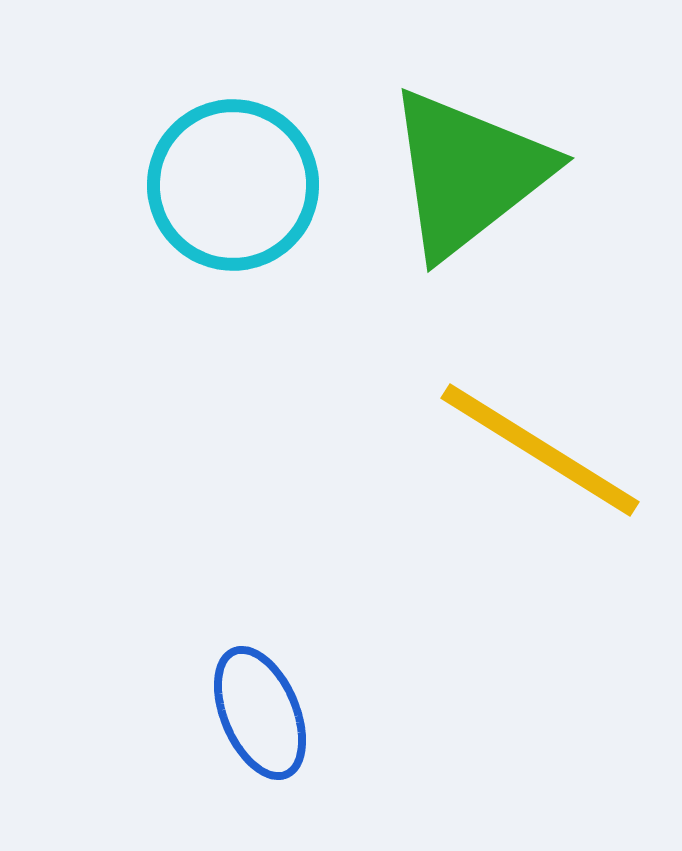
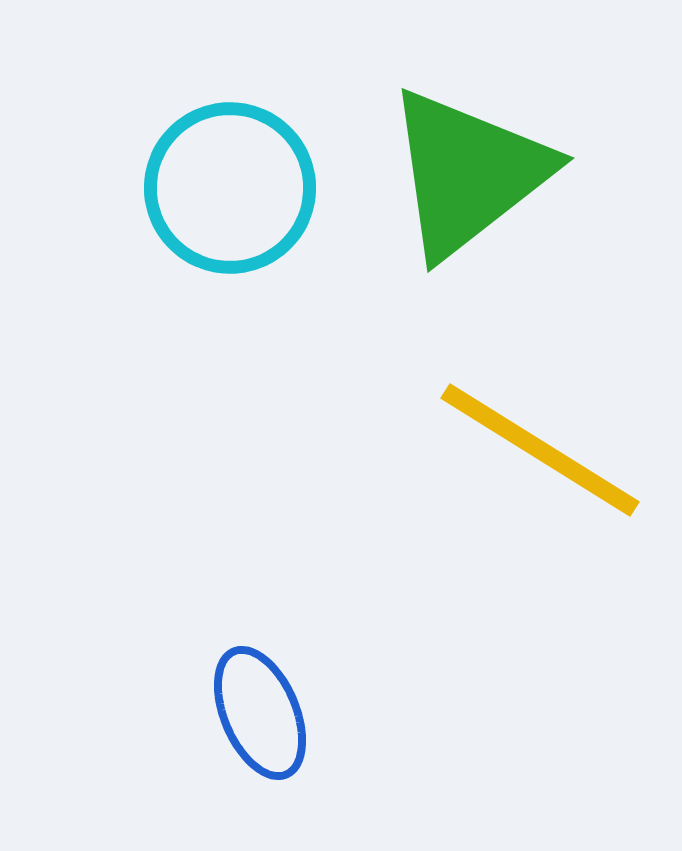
cyan circle: moved 3 px left, 3 px down
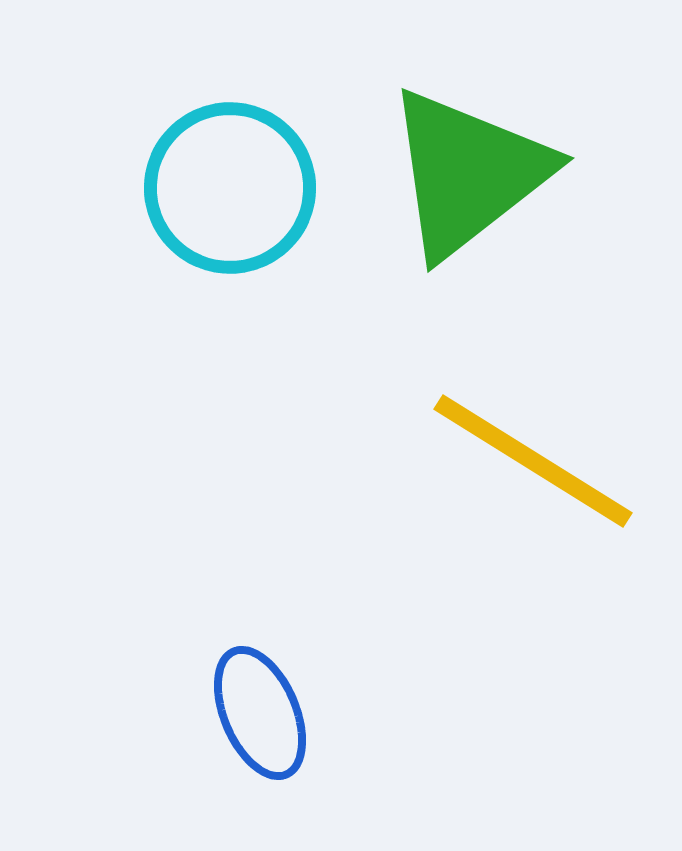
yellow line: moved 7 px left, 11 px down
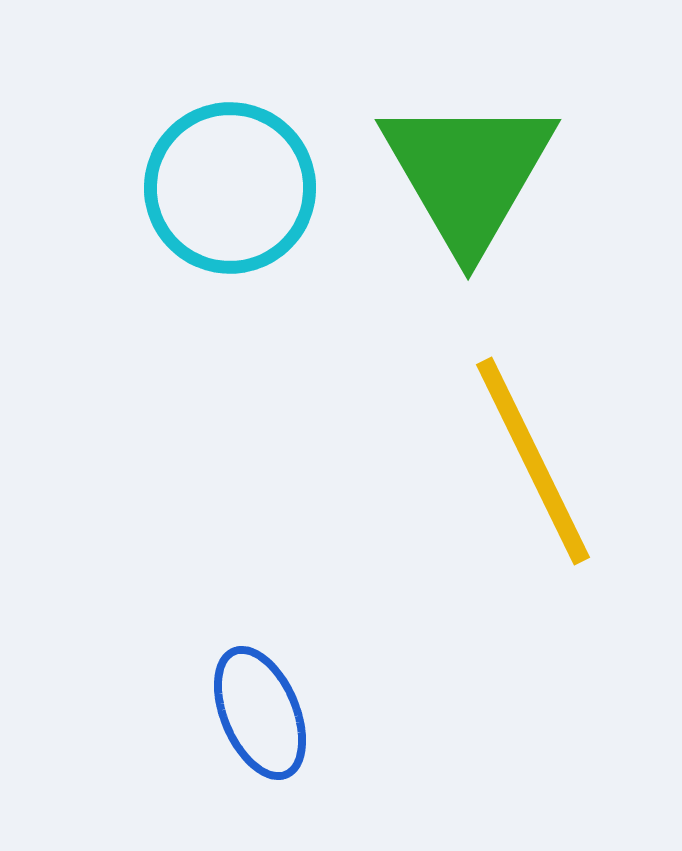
green triangle: rotated 22 degrees counterclockwise
yellow line: rotated 32 degrees clockwise
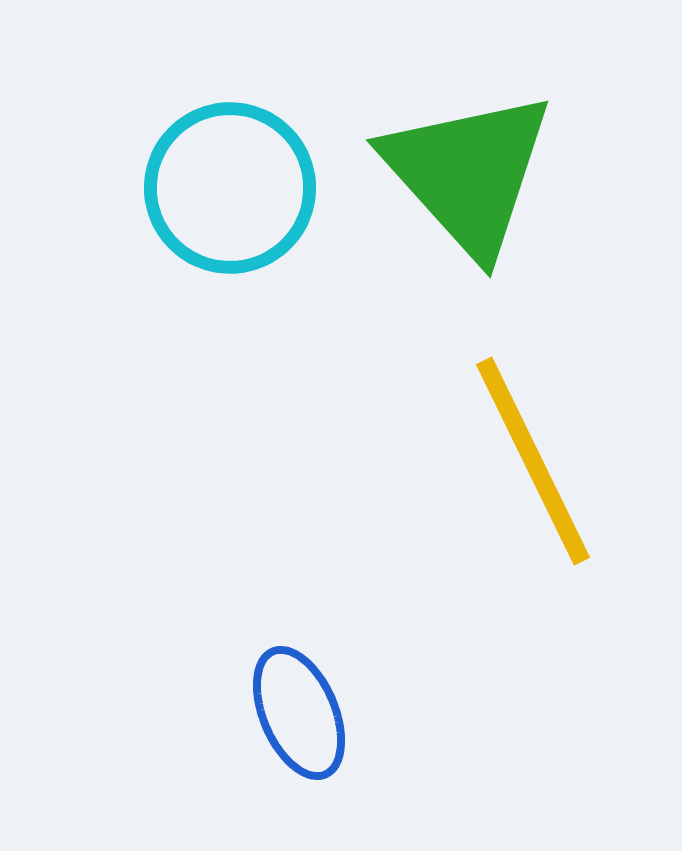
green triangle: rotated 12 degrees counterclockwise
blue ellipse: moved 39 px right
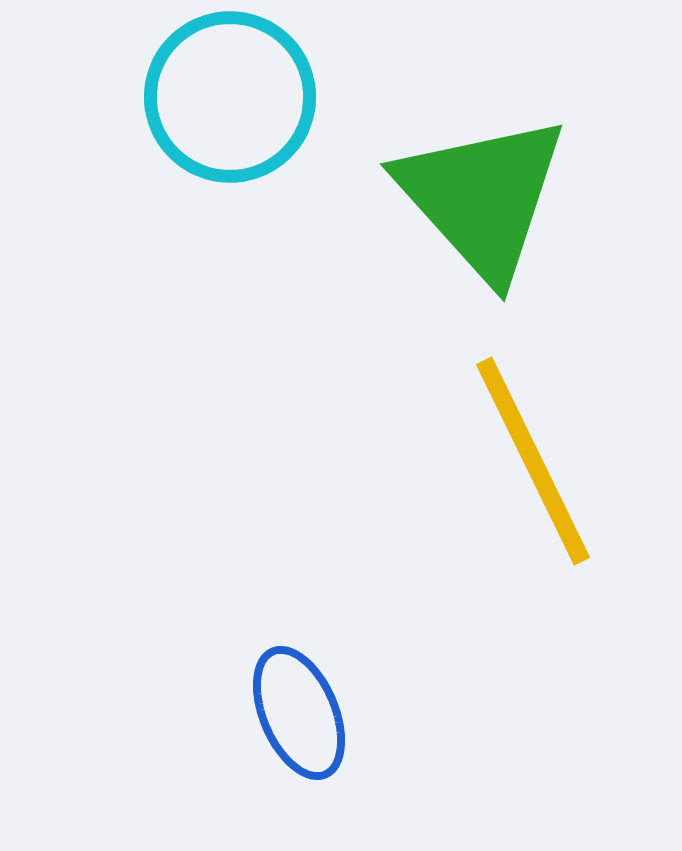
green triangle: moved 14 px right, 24 px down
cyan circle: moved 91 px up
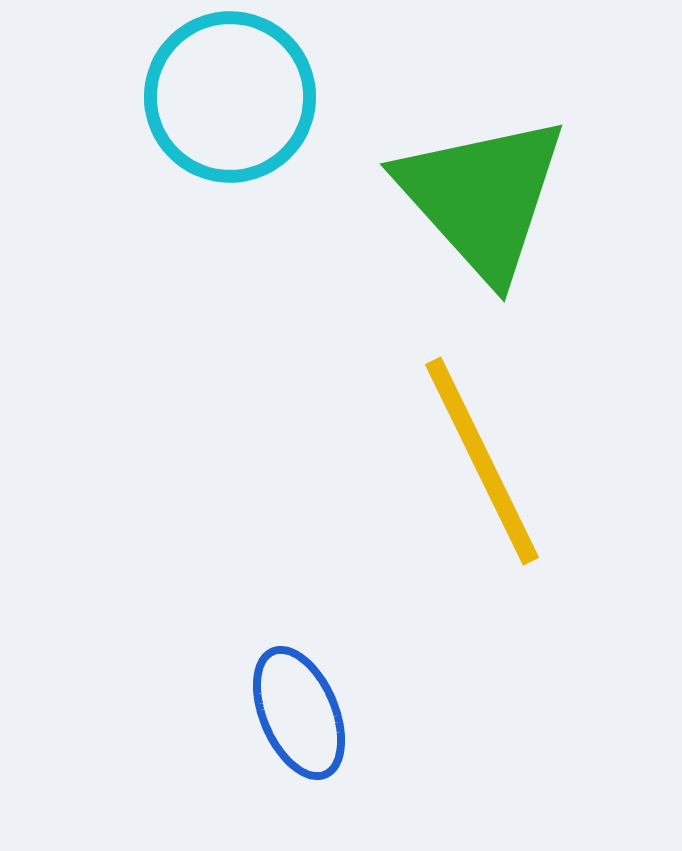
yellow line: moved 51 px left
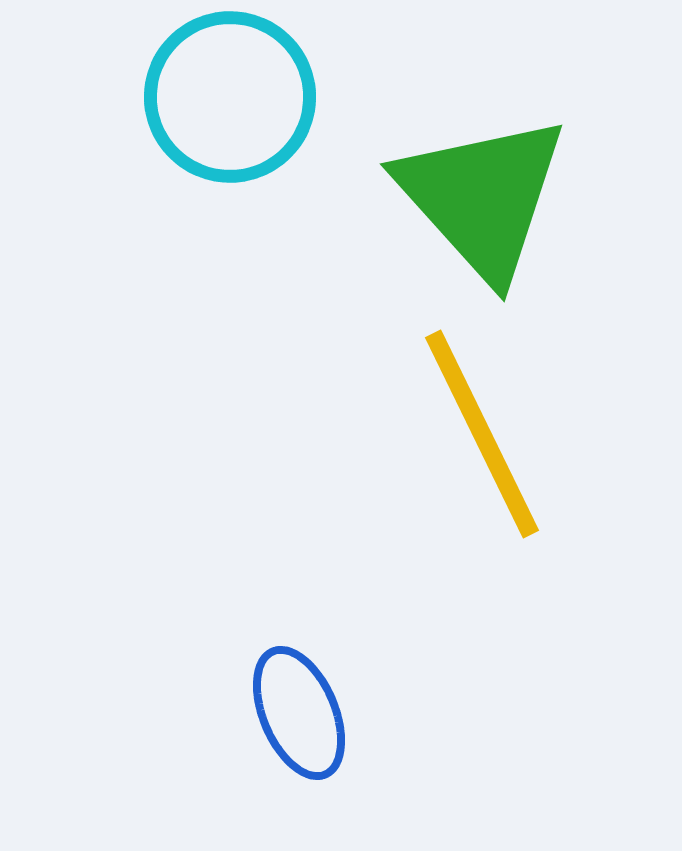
yellow line: moved 27 px up
